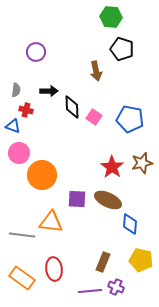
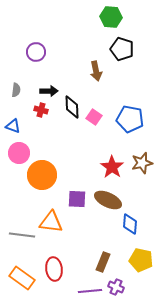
red cross: moved 15 px right
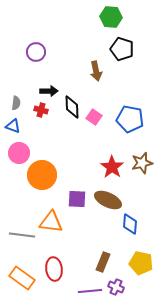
gray semicircle: moved 13 px down
yellow pentagon: moved 3 px down
